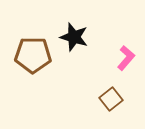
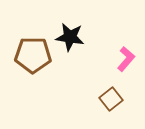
black star: moved 4 px left; rotated 8 degrees counterclockwise
pink L-shape: moved 1 px down
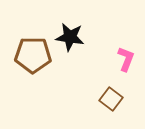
pink L-shape: rotated 20 degrees counterclockwise
brown square: rotated 15 degrees counterclockwise
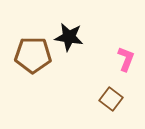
black star: moved 1 px left
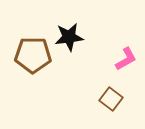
black star: rotated 16 degrees counterclockwise
pink L-shape: rotated 40 degrees clockwise
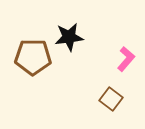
brown pentagon: moved 2 px down
pink L-shape: rotated 20 degrees counterclockwise
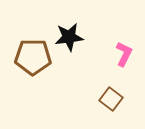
pink L-shape: moved 2 px left, 5 px up; rotated 15 degrees counterclockwise
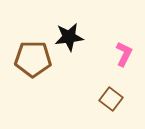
brown pentagon: moved 2 px down
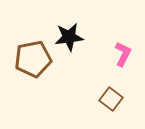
pink L-shape: moved 1 px left
brown pentagon: rotated 12 degrees counterclockwise
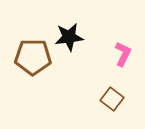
brown pentagon: moved 2 px up; rotated 12 degrees clockwise
brown square: moved 1 px right
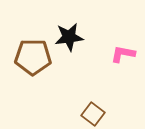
pink L-shape: rotated 105 degrees counterclockwise
brown square: moved 19 px left, 15 px down
